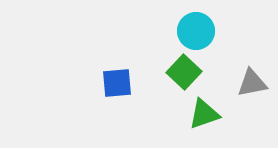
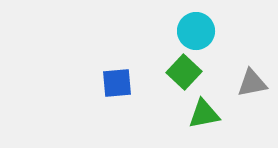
green triangle: rotated 8 degrees clockwise
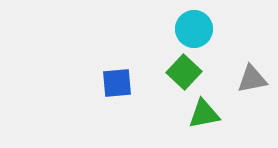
cyan circle: moved 2 px left, 2 px up
gray triangle: moved 4 px up
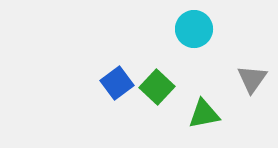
green square: moved 27 px left, 15 px down
gray triangle: rotated 44 degrees counterclockwise
blue square: rotated 32 degrees counterclockwise
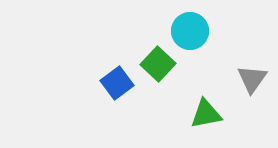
cyan circle: moved 4 px left, 2 px down
green square: moved 1 px right, 23 px up
green triangle: moved 2 px right
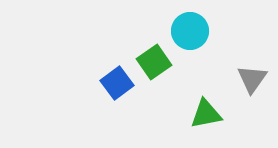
green square: moved 4 px left, 2 px up; rotated 12 degrees clockwise
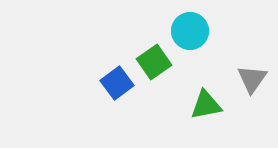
green triangle: moved 9 px up
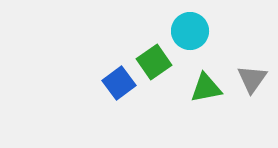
blue square: moved 2 px right
green triangle: moved 17 px up
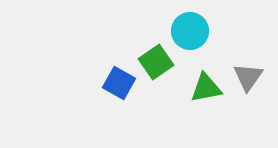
green square: moved 2 px right
gray triangle: moved 4 px left, 2 px up
blue square: rotated 24 degrees counterclockwise
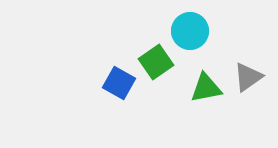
gray triangle: rotated 20 degrees clockwise
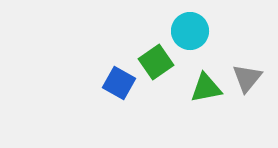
gray triangle: moved 1 px left, 1 px down; rotated 16 degrees counterclockwise
